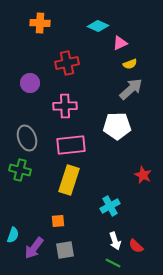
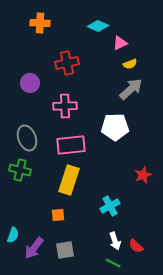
white pentagon: moved 2 px left, 1 px down
red star: rotated 24 degrees clockwise
orange square: moved 6 px up
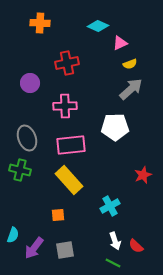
yellow rectangle: rotated 60 degrees counterclockwise
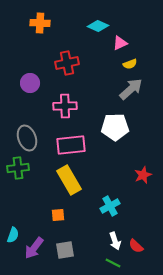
green cross: moved 2 px left, 2 px up; rotated 20 degrees counterclockwise
yellow rectangle: rotated 12 degrees clockwise
